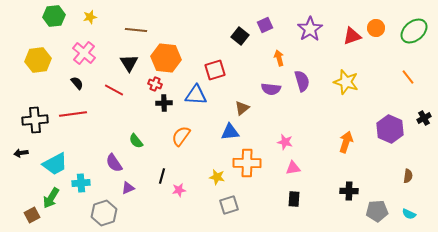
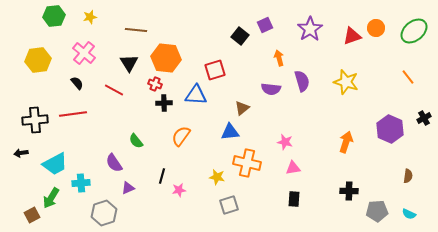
orange cross at (247, 163): rotated 12 degrees clockwise
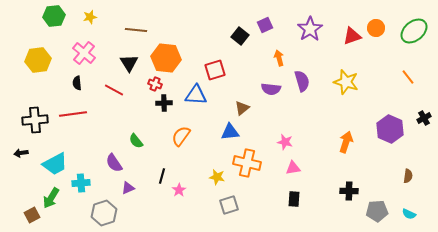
black semicircle at (77, 83): rotated 144 degrees counterclockwise
pink star at (179, 190): rotated 24 degrees counterclockwise
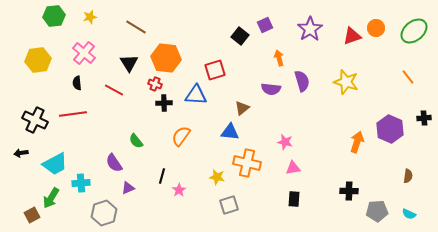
brown line at (136, 30): moved 3 px up; rotated 25 degrees clockwise
black cross at (424, 118): rotated 24 degrees clockwise
black cross at (35, 120): rotated 30 degrees clockwise
blue triangle at (230, 132): rotated 12 degrees clockwise
orange arrow at (346, 142): moved 11 px right
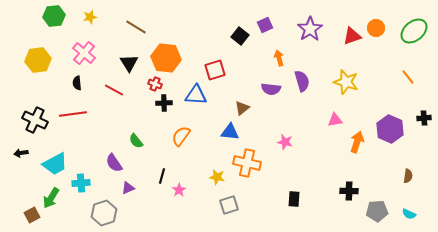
pink triangle at (293, 168): moved 42 px right, 48 px up
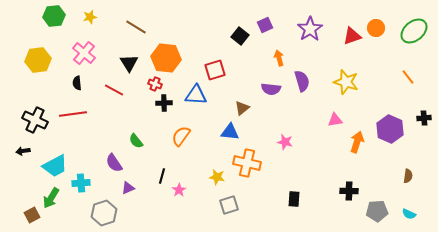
black arrow at (21, 153): moved 2 px right, 2 px up
cyan trapezoid at (55, 164): moved 2 px down
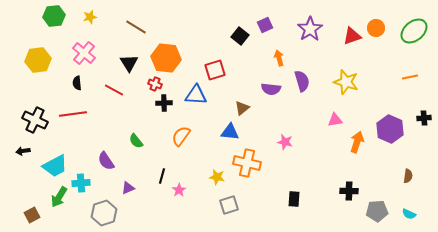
orange line at (408, 77): moved 2 px right; rotated 63 degrees counterclockwise
purple semicircle at (114, 163): moved 8 px left, 2 px up
green arrow at (51, 198): moved 8 px right, 1 px up
